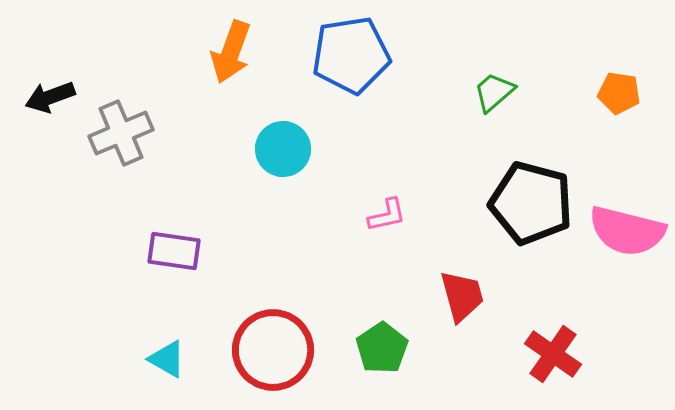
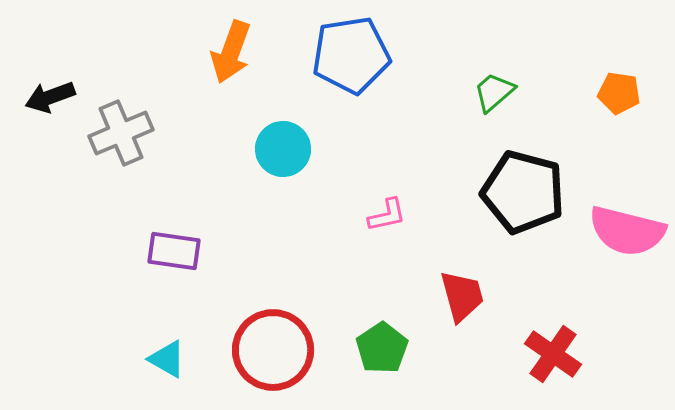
black pentagon: moved 8 px left, 11 px up
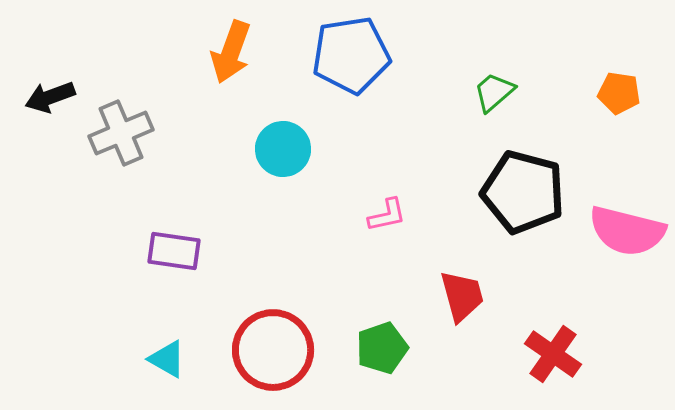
green pentagon: rotated 15 degrees clockwise
